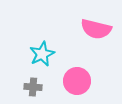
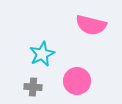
pink semicircle: moved 5 px left, 4 px up
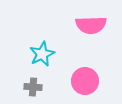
pink semicircle: rotated 16 degrees counterclockwise
pink circle: moved 8 px right
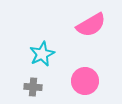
pink semicircle: rotated 28 degrees counterclockwise
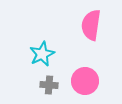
pink semicircle: rotated 128 degrees clockwise
gray cross: moved 16 px right, 2 px up
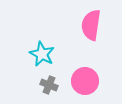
cyan star: rotated 20 degrees counterclockwise
gray cross: rotated 18 degrees clockwise
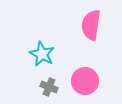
gray cross: moved 2 px down
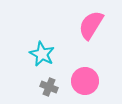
pink semicircle: rotated 24 degrees clockwise
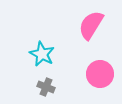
pink circle: moved 15 px right, 7 px up
gray cross: moved 3 px left
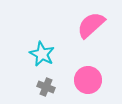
pink semicircle: rotated 16 degrees clockwise
pink circle: moved 12 px left, 6 px down
